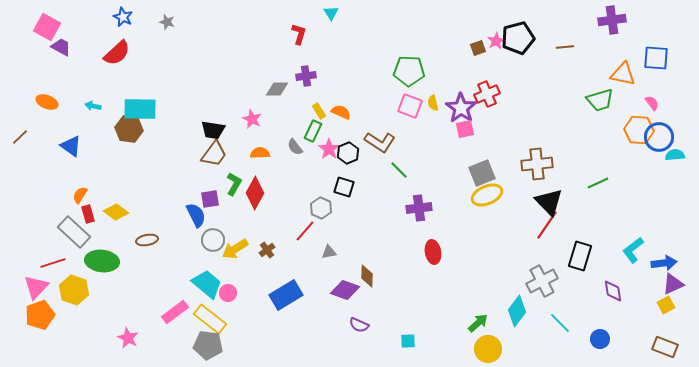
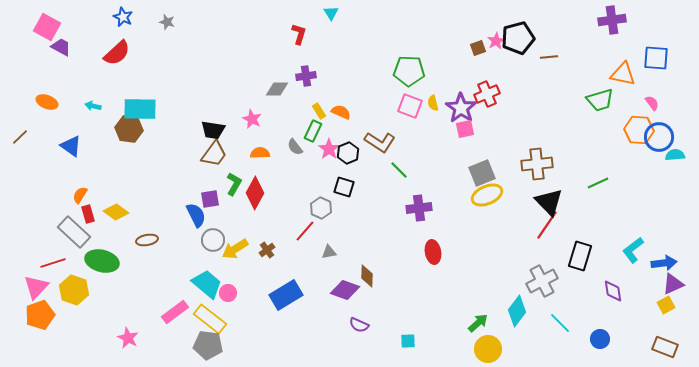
brown line at (565, 47): moved 16 px left, 10 px down
green ellipse at (102, 261): rotated 8 degrees clockwise
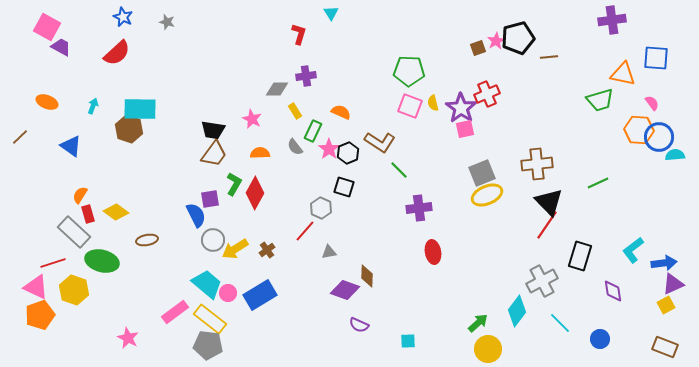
cyan arrow at (93, 106): rotated 98 degrees clockwise
yellow rectangle at (319, 111): moved 24 px left
brown hexagon at (129, 129): rotated 12 degrees clockwise
pink triangle at (36, 287): rotated 48 degrees counterclockwise
blue rectangle at (286, 295): moved 26 px left
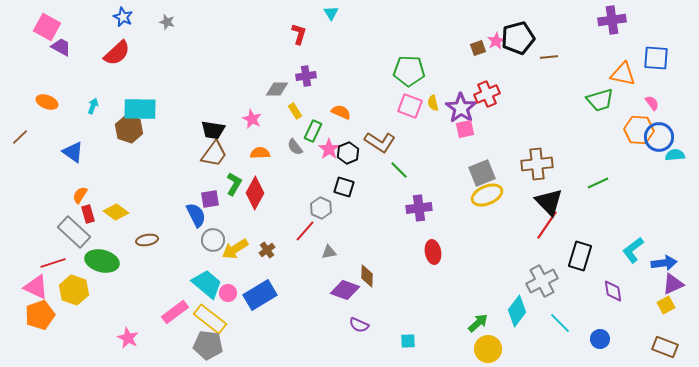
blue triangle at (71, 146): moved 2 px right, 6 px down
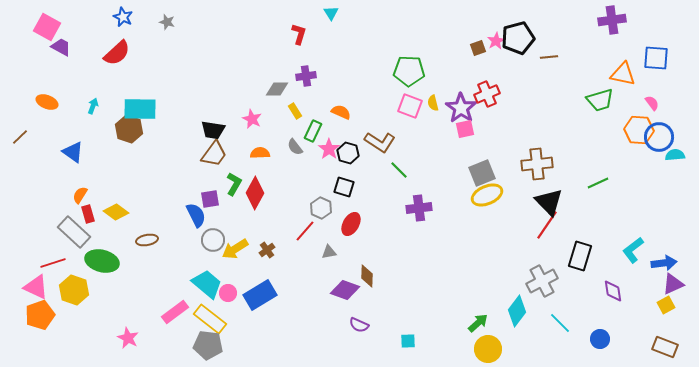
black hexagon at (348, 153): rotated 20 degrees counterclockwise
red ellipse at (433, 252): moved 82 px left, 28 px up; rotated 40 degrees clockwise
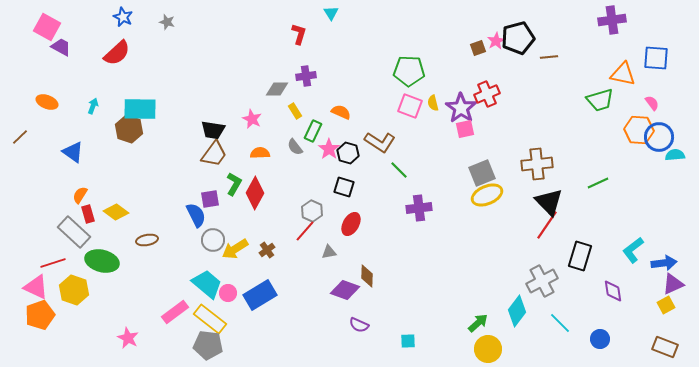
gray hexagon at (321, 208): moved 9 px left, 3 px down
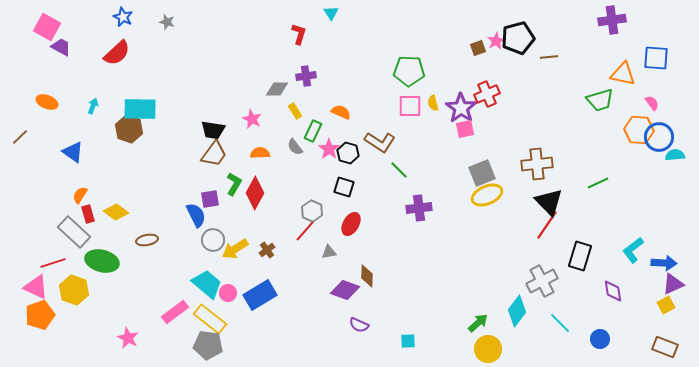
pink square at (410, 106): rotated 20 degrees counterclockwise
blue arrow at (664, 263): rotated 10 degrees clockwise
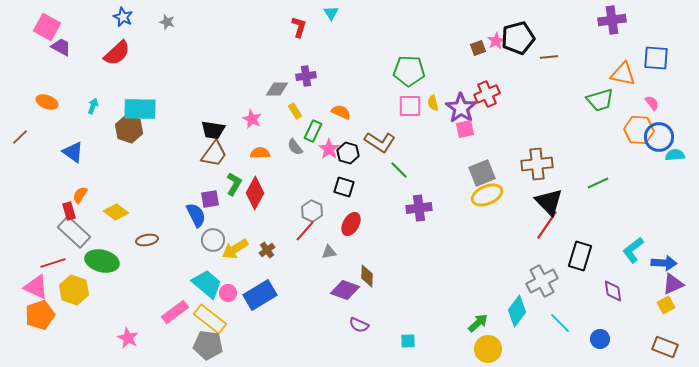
red L-shape at (299, 34): moved 7 px up
red rectangle at (88, 214): moved 19 px left, 3 px up
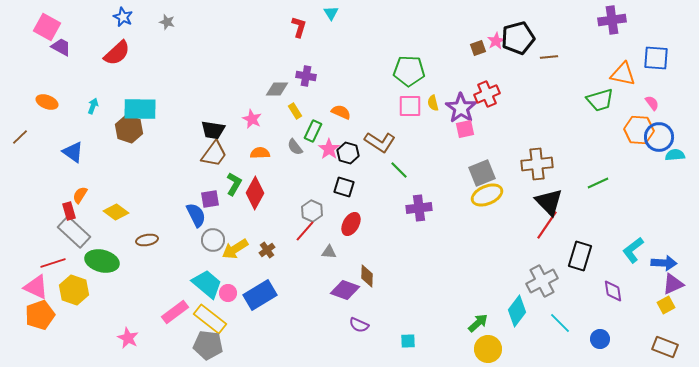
purple cross at (306, 76): rotated 18 degrees clockwise
gray triangle at (329, 252): rotated 14 degrees clockwise
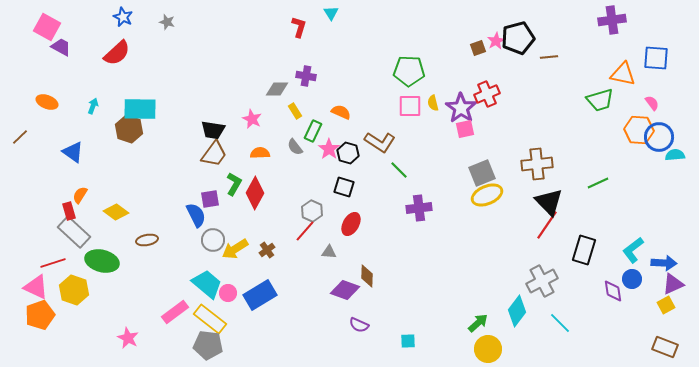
black rectangle at (580, 256): moved 4 px right, 6 px up
blue circle at (600, 339): moved 32 px right, 60 px up
